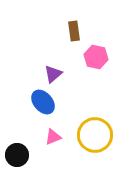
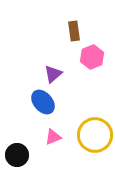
pink hexagon: moved 4 px left; rotated 25 degrees clockwise
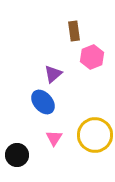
pink triangle: moved 1 px right, 1 px down; rotated 36 degrees counterclockwise
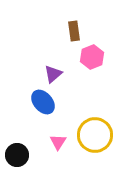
pink triangle: moved 4 px right, 4 px down
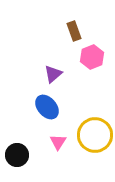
brown rectangle: rotated 12 degrees counterclockwise
blue ellipse: moved 4 px right, 5 px down
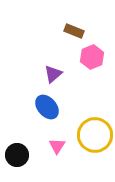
brown rectangle: rotated 48 degrees counterclockwise
pink triangle: moved 1 px left, 4 px down
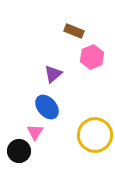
pink triangle: moved 22 px left, 14 px up
black circle: moved 2 px right, 4 px up
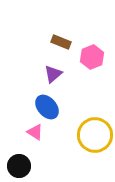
brown rectangle: moved 13 px left, 11 px down
pink triangle: rotated 30 degrees counterclockwise
black circle: moved 15 px down
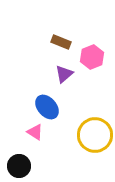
purple triangle: moved 11 px right
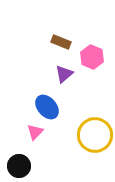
pink hexagon: rotated 15 degrees counterclockwise
pink triangle: rotated 42 degrees clockwise
